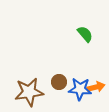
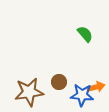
blue star: moved 2 px right, 6 px down
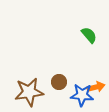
green semicircle: moved 4 px right, 1 px down
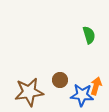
green semicircle: rotated 24 degrees clockwise
brown circle: moved 1 px right, 2 px up
orange arrow: moved 1 px up; rotated 60 degrees counterclockwise
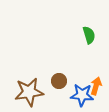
brown circle: moved 1 px left, 1 px down
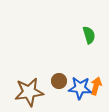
blue star: moved 2 px left, 7 px up
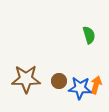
orange arrow: moved 1 px up
brown star: moved 3 px left, 13 px up; rotated 8 degrees clockwise
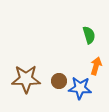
orange arrow: moved 19 px up
